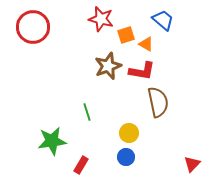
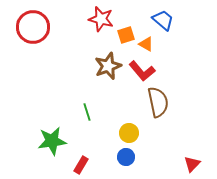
red L-shape: rotated 40 degrees clockwise
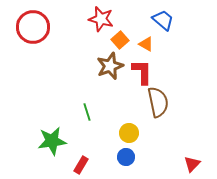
orange square: moved 6 px left, 5 px down; rotated 24 degrees counterclockwise
brown star: moved 2 px right
red L-shape: moved 1 px down; rotated 140 degrees counterclockwise
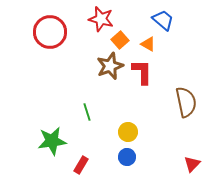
red circle: moved 17 px right, 5 px down
orange triangle: moved 2 px right
brown semicircle: moved 28 px right
yellow circle: moved 1 px left, 1 px up
blue circle: moved 1 px right
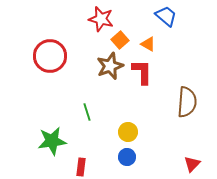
blue trapezoid: moved 3 px right, 4 px up
red circle: moved 24 px down
brown semicircle: moved 1 px right; rotated 16 degrees clockwise
red rectangle: moved 2 px down; rotated 24 degrees counterclockwise
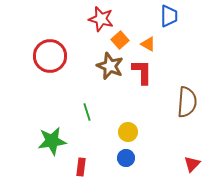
blue trapezoid: moved 3 px right; rotated 50 degrees clockwise
brown star: rotated 28 degrees counterclockwise
blue circle: moved 1 px left, 1 px down
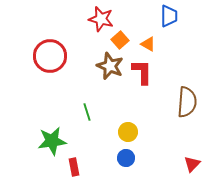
red rectangle: moved 7 px left; rotated 18 degrees counterclockwise
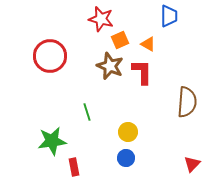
orange square: rotated 18 degrees clockwise
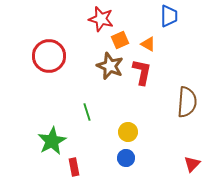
red circle: moved 1 px left
red L-shape: rotated 12 degrees clockwise
green star: rotated 20 degrees counterclockwise
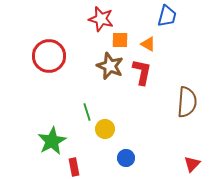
blue trapezoid: moved 2 px left; rotated 15 degrees clockwise
orange square: rotated 24 degrees clockwise
yellow circle: moved 23 px left, 3 px up
